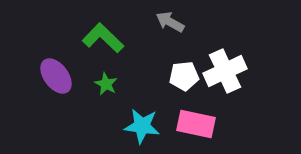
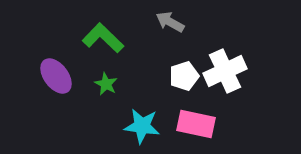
white pentagon: rotated 12 degrees counterclockwise
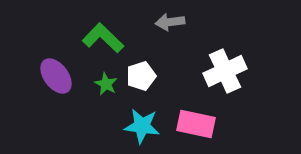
gray arrow: rotated 36 degrees counterclockwise
white pentagon: moved 43 px left
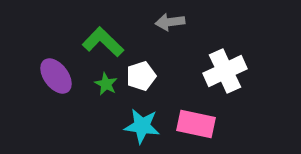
green L-shape: moved 4 px down
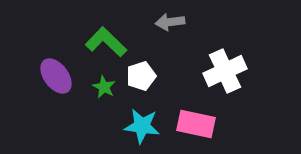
green L-shape: moved 3 px right
green star: moved 2 px left, 3 px down
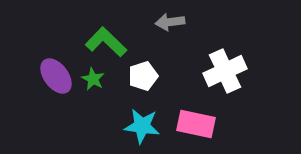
white pentagon: moved 2 px right
green star: moved 11 px left, 8 px up
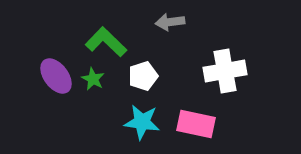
white cross: rotated 15 degrees clockwise
cyan star: moved 4 px up
